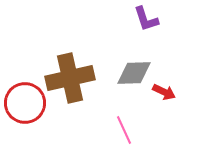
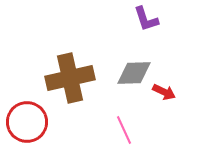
red circle: moved 2 px right, 19 px down
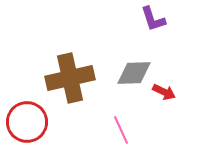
purple L-shape: moved 7 px right
pink line: moved 3 px left
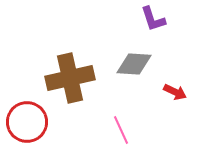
gray diamond: moved 9 px up; rotated 6 degrees clockwise
red arrow: moved 11 px right
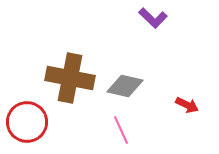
purple L-shape: moved 1 px up; rotated 28 degrees counterclockwise
gray diamond: moved 9 px left, 22 px down; rotated 9 degrees clockwise
brown cross: rotated 24 degrees clockwise
red arrow: moved 12 px right, 13 px down
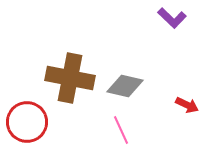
purple L-shape: moved 19 px right
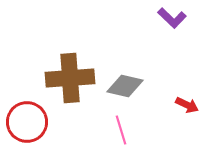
brown cross: rotated 15 degrees counterclockwise
pink line: rotated 8 degrees clockwise
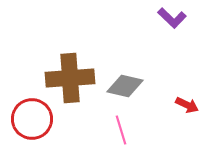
red circle: moved 5 px right, 3 px up
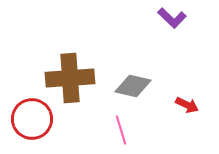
gray diamond: moved 8 px right
